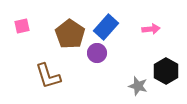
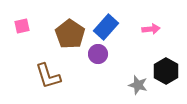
purple circle: moved 1 px right, 1 px down
gray star: moved 1 px up
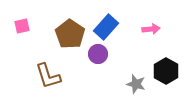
gray star: moved 2 px left, 1 px up
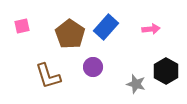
purple circle: moved 5 px left, 13 px down
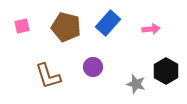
blue rectangle: moved 2 px right, 4 px up
brown pentagon: moved 4 px left, 7 px up; rotated 20 degrees counterclockwise
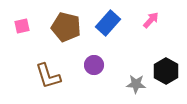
pink arrow: moved 9 px up; rotated 42 degrees counterclockwise
purple circle: moved 1 px right, 2 px up
gray star: rotated 12 degrees counterclockwise
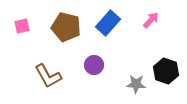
black hexagon: rotated 10 degrees counterclockwise
brown L-shape: rotated 12 degrees counterclockwise
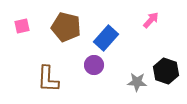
blue rectangle: moved 2 px left, 15 px down
brown L-shape: moved 3 px down; rotated 32 degrees clockwise
gray star: moved 1 px right, 2 px up
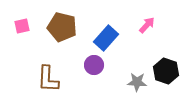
pink arrow: moved 4 px left, 5 px down
brown pentagon: moved 4 px left
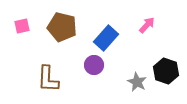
gray star: rotated 24 degrees clockwise
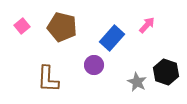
pink square: rotated 28 degrees counterclockwise
blue rectangle: moved 6 px right
black hexagon: moved 1 px down
